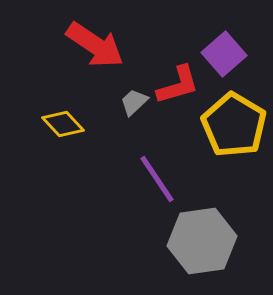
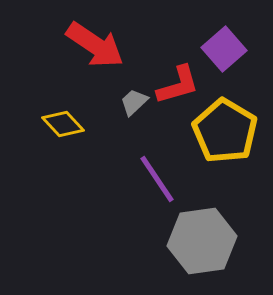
purple square: moved 5 px up
yellow pentagon: moved 9 px left, 6 px down
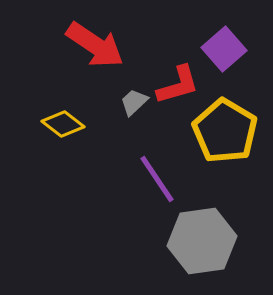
yellow diamond: rotated 9 degrees counterclockwise
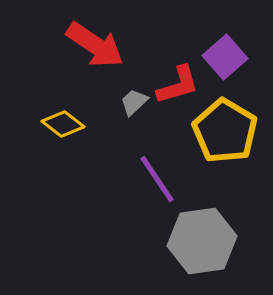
purple square: moved 1 px right, 8 px down
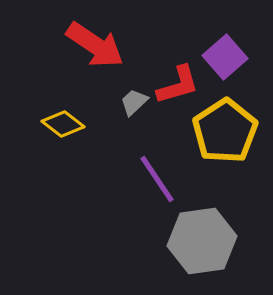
yellow pentagon: rotated 8 degrees clockwise
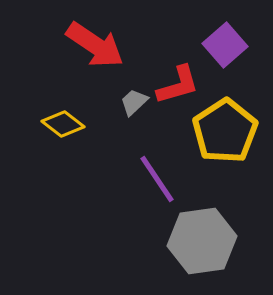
purple square: moved 12 px up
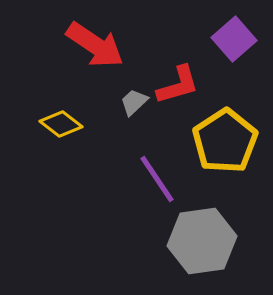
purple square: moved 9 px right, 6 px up
yellow diamond: moved 2 px left
yellow pentagon: moved 10 px down
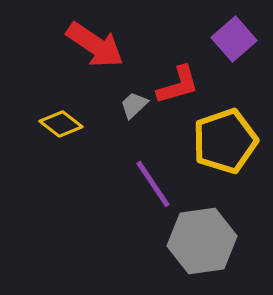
gray trapezoid: moved 3 px down
yellow pentagon: rotated 14 degrees clockwise
purple line: moved 4 px left, 5 px down
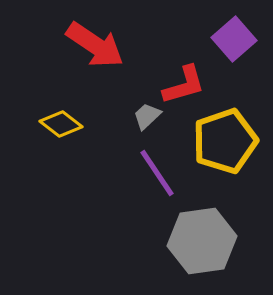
red L-shape: moved 6 px right
gray trapezoid: moved 13 px right, 11 px down
purple line: moved 4 px right, 11 px up
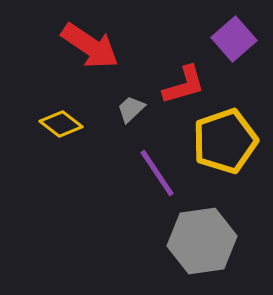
red arrow: moved 5 px left, 1 px down
gray trapezoid: moved 16 px left, 7 px up
